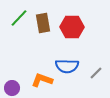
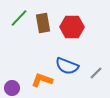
blue semicircle: rotated 20 degrees clockwise
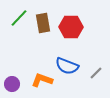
red hexagon: moved 1 px left
purple circle: moved 4 px up
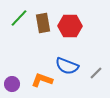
red hexagon: moved 1 px left, 1 px up
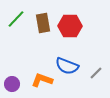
green line: moved 3 px left, 1 px down
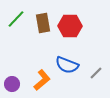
blue semicircle: moved 1 px up
orange L-shape: rotated 120 degrees clockwise
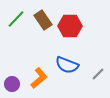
brown rectangle: moved 3 px up; rotated 24 degrees counterclockwise
gray line: moved 2 px right, 1 px down
orange L-shape: moved 3 px left, 2 px up
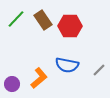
blue semicircle: rotated 10 degrees counterclockwise
gray line: moved 1 px right, 4 px up
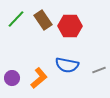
gray line: rotated 24 degrees clockwise
purple circle: moved 6 px up
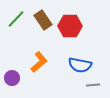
blue semicircle: moved 13 px right
gray line: moved 6 px left, 15 px down; rotated 16 degrees clockwise
orange L-shape: moved 16 px up
